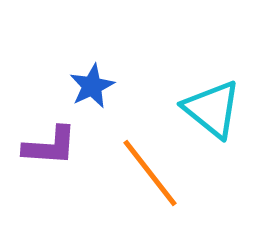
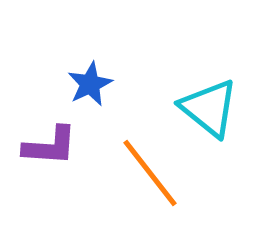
blue star: moved 2 px left, 2 px up
cyan triangle: moved 3 px left, 1 px up
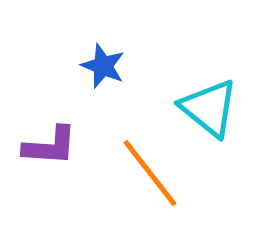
blue star: moved 13 px right, 18 px up; rotated 24 degrees counterclockwise
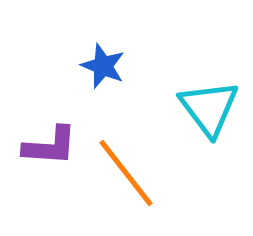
cyan triangle: rotated 14 degrees clockwise
orange line: moved 24 px left
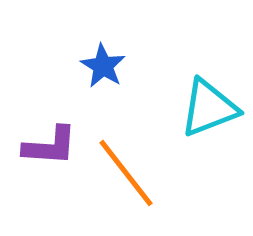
blue star: rotated 9 degrees clockwise
cyan triangle: rotated 46 degrees clockwise
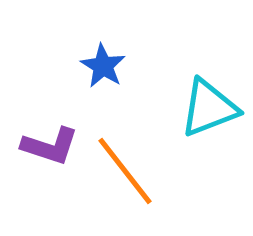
purple L-shape: rotated 14 degrees clockwise
orange line: moved 1 px left, 2 px up
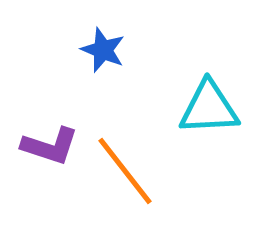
blue star: moved 16 px up; rotated 9 degrees counterclockwise
cyan triangle: rotated 18 degrees clockwise
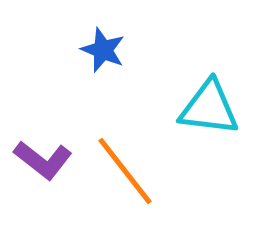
cyan triangle: rotated 10 degrees clockwise
purple L-shape: moved 7 px left, 14 px down; rotated 20 degrees clockwise
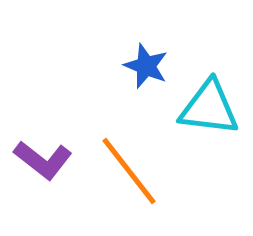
blue star: moved 43 px right, 16 px down
orange line: moved 4 px right
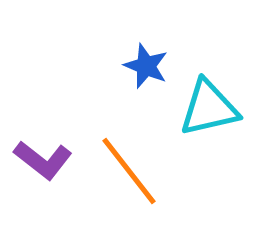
cyan triangle: rotated 20 degrees counterclockwise
